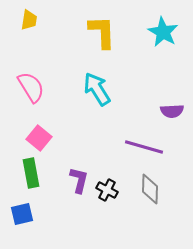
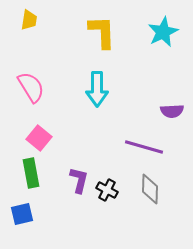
cyan star: rotated 16 degrees clockwise
cyan arrow: rotated 148 degrees counterclockwise
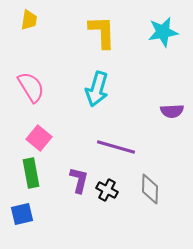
cyan star: rotated 16 degrees clockwise
cyan arrow: rotated 16 degrees clockwise
purple line: moved 28 px left
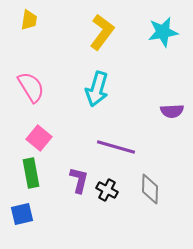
yellow L-shape: rotated 39 degrees clockwise
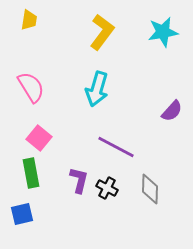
purple semicircle: rotated 45 degrees counterclockwise
purple line: rotated 12 degrees clockwise
black cross: moved 2 px up
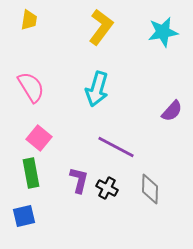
yellow L-shape: moved 1 px left, 5 px up
blue square: moved 2 px right, 2 px down
